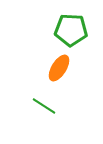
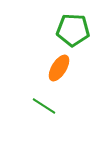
green pentagon: moved 2 px right
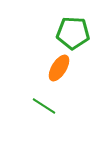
green pentagon: moved 3 px down
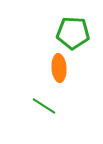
orange ellipse: rotated 36 degrees counterclockwise
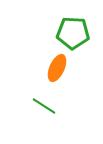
orange ellipse: moved 2 px left; rotated 28 degrees clockwise
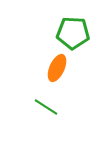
green line: moved 2 px right, 1 px down
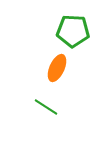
green pentagon: moved 2 px up
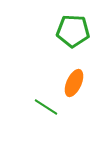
orange ellipse: moved 17 px right, 15 px down
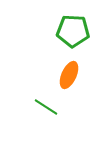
orange ellipse: moved 5 px left, 8 px up
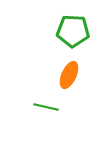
green line: rotated 20 degrees counterclockwise
